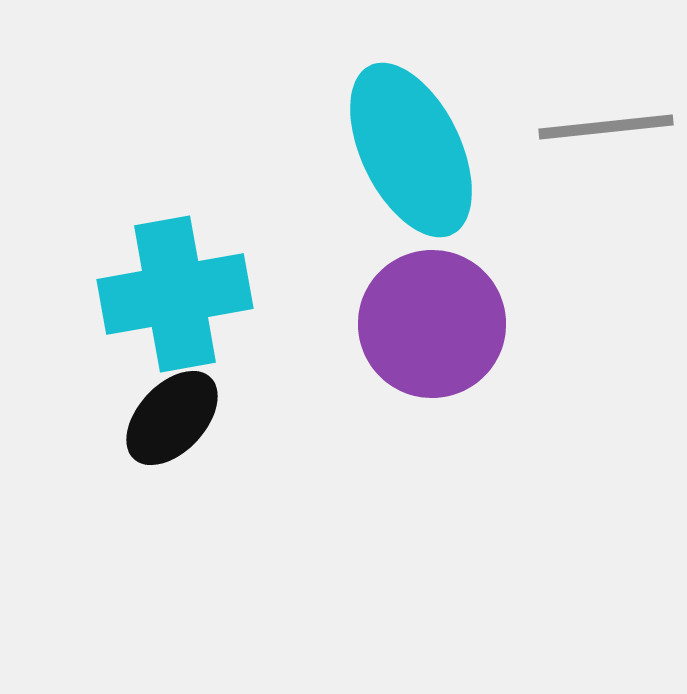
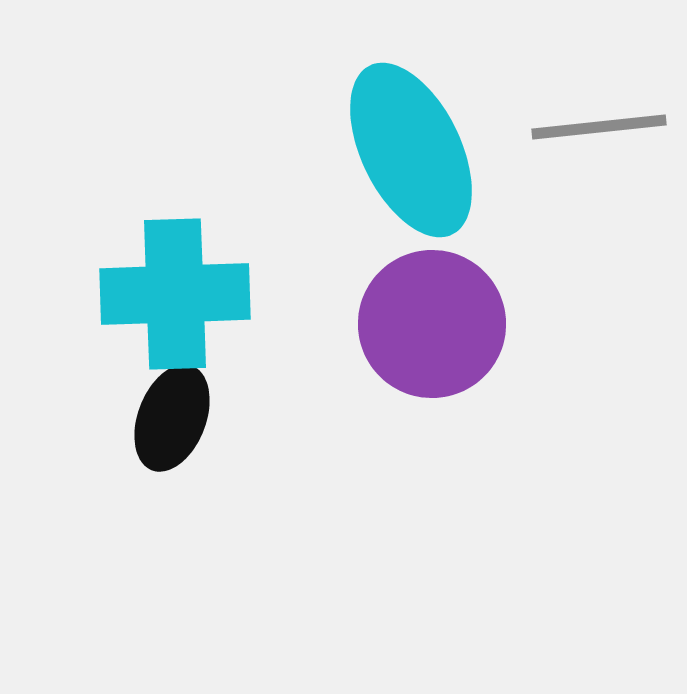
gray line: moved 7 px left
cyan cross: rotated 8 degrees clockwise
black ellipse: rotated 22 degrees counterclockwise
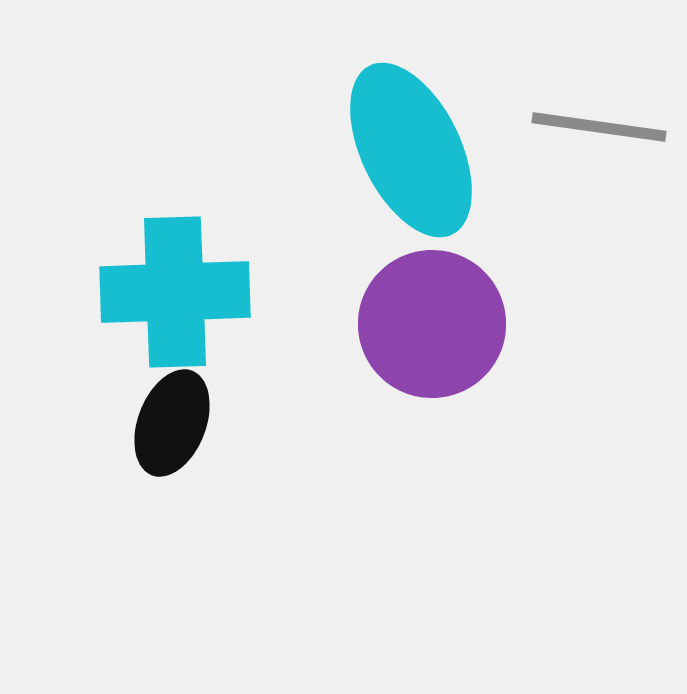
gray line: rotated 14 degrees clockwise
cyan cross: moved 2 px up
black ellipse: moved 5 px down
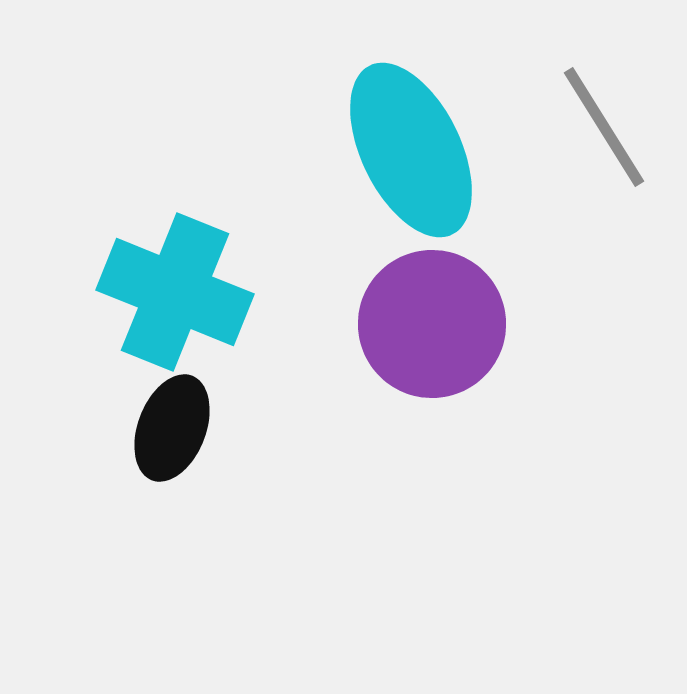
gray line: moved 5 px right; rotated 50 degrees clockwise
cyan cross: rotated 24 degrees clockwise
black ellipse: moved 5 px down
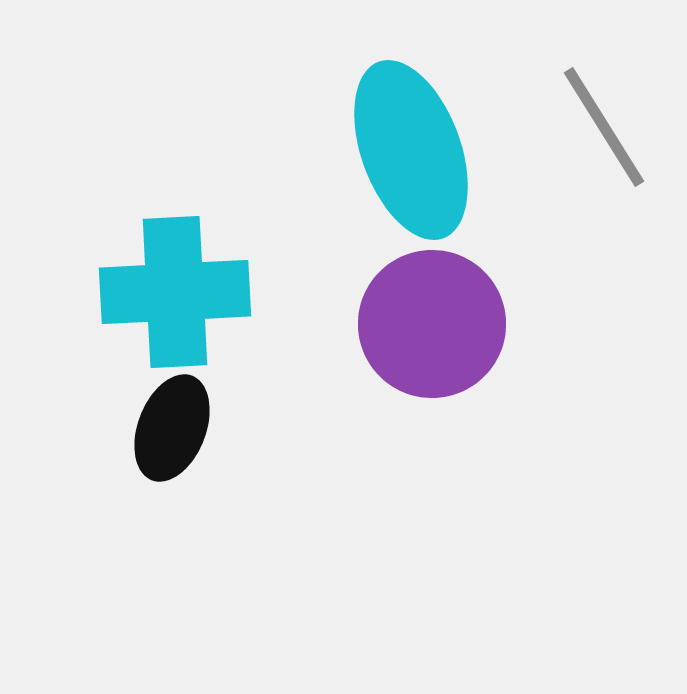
cyan ellipse: rotated 6 degrees clockwise
cyan cross: rotated 25 degrees counterclockwise
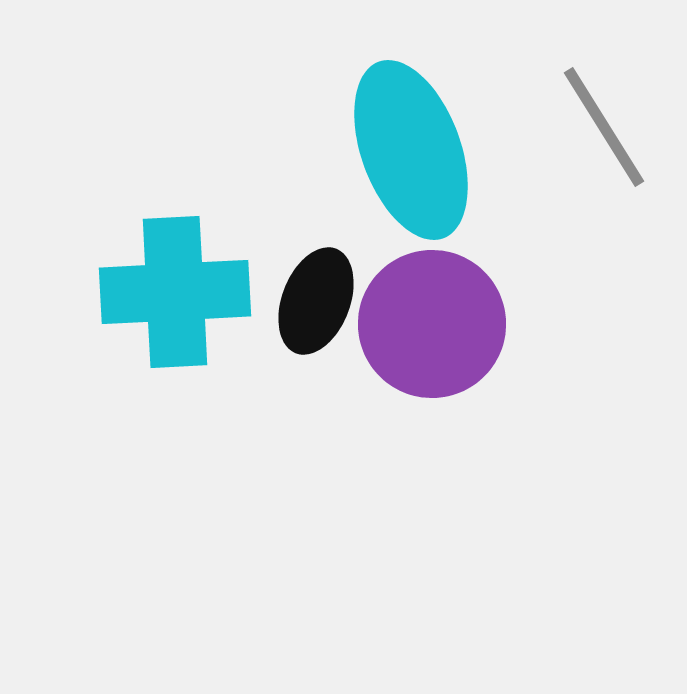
black ellipse: moved 144 px right, 127 px up
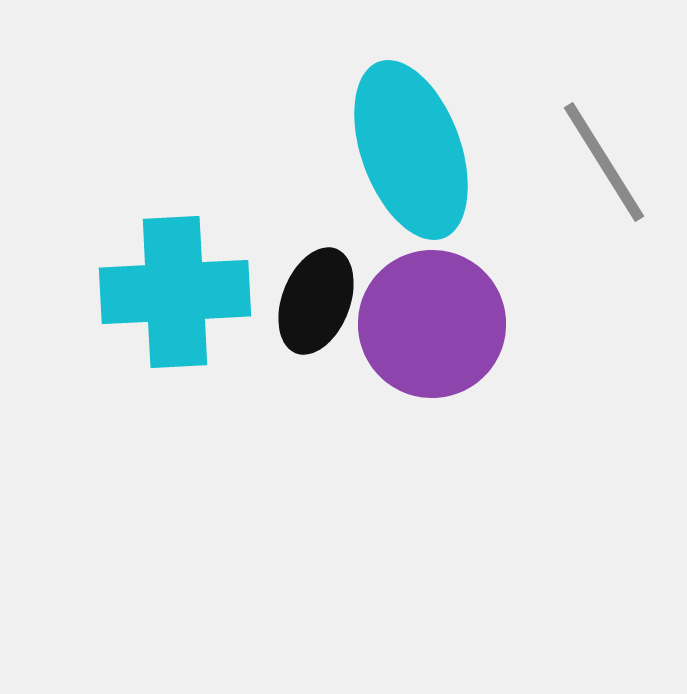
gray line: moved 35 px down
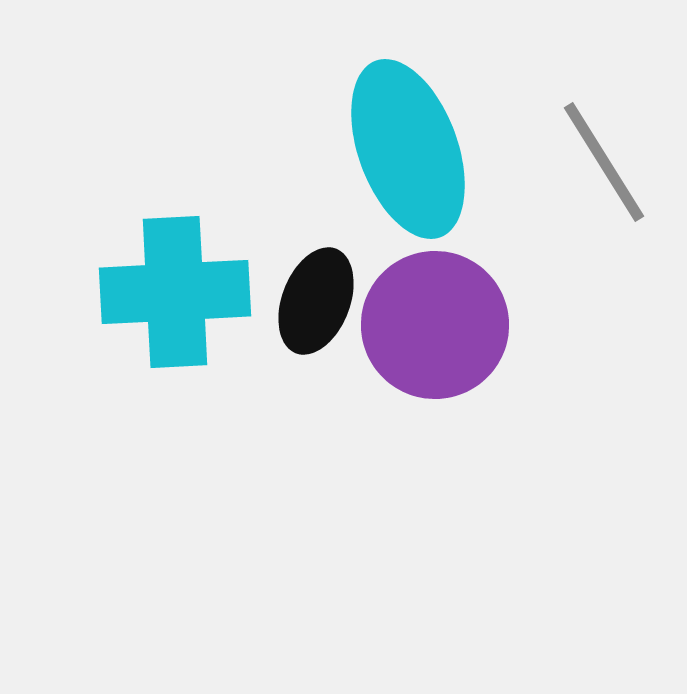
cyan ellipse: moved 3 px left, 1 px up
purple circle: moved 3 px right, 1 px down
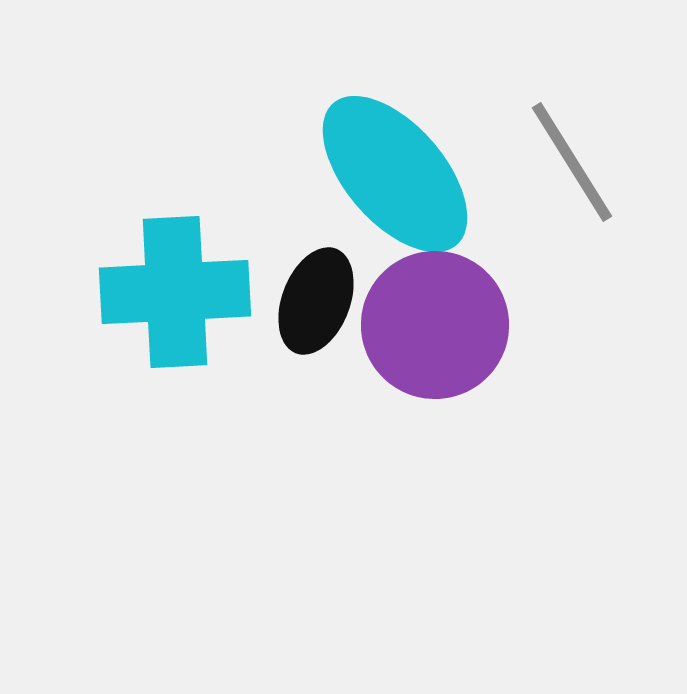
cyan ellipse: moved 13 px left, 25 px down; rotated 21 degrees counterclockwise
gray line: moved 32 px left
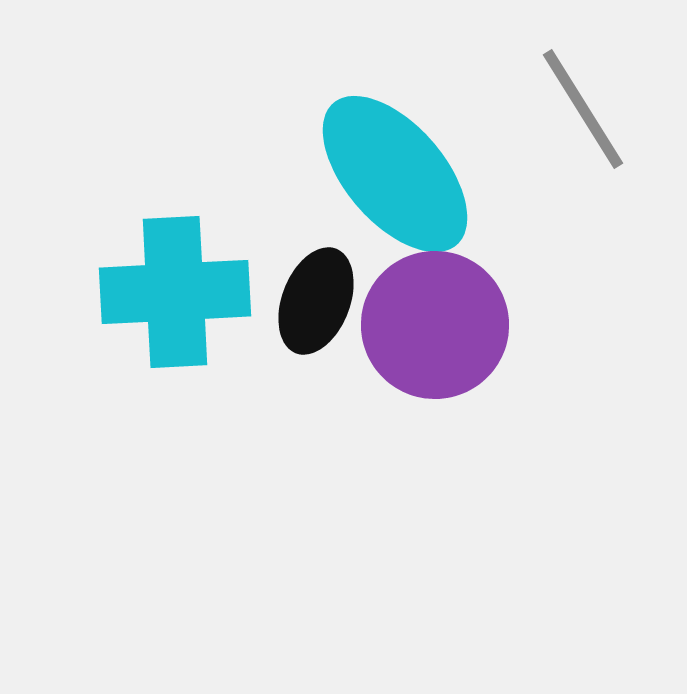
gray line: moved 11 px right, 53 px up
